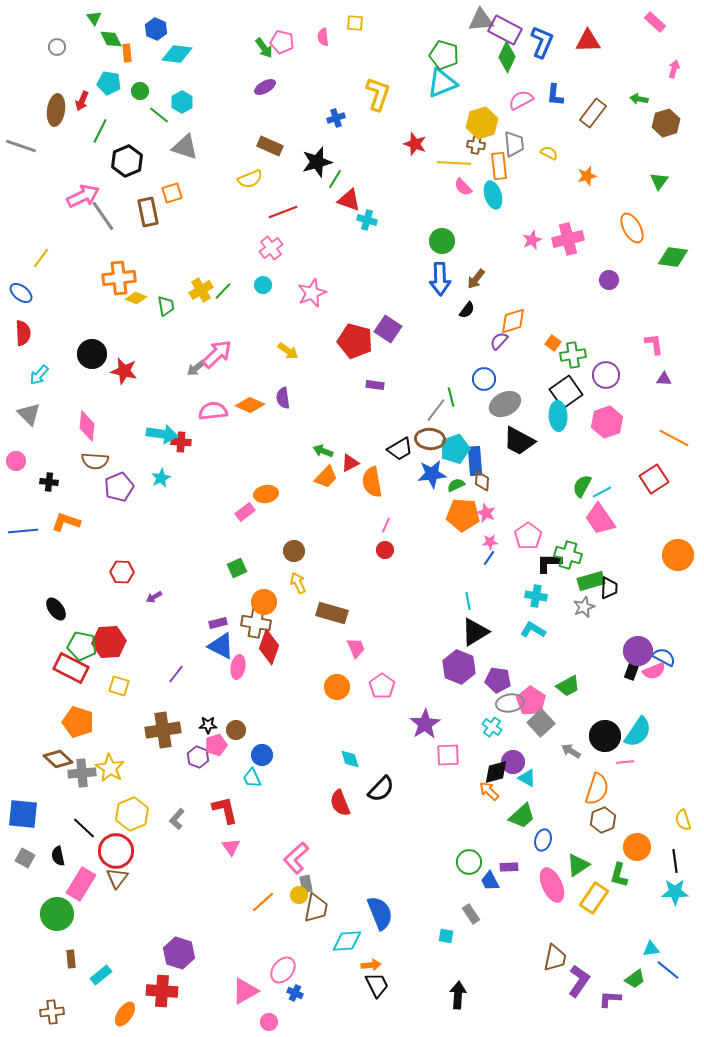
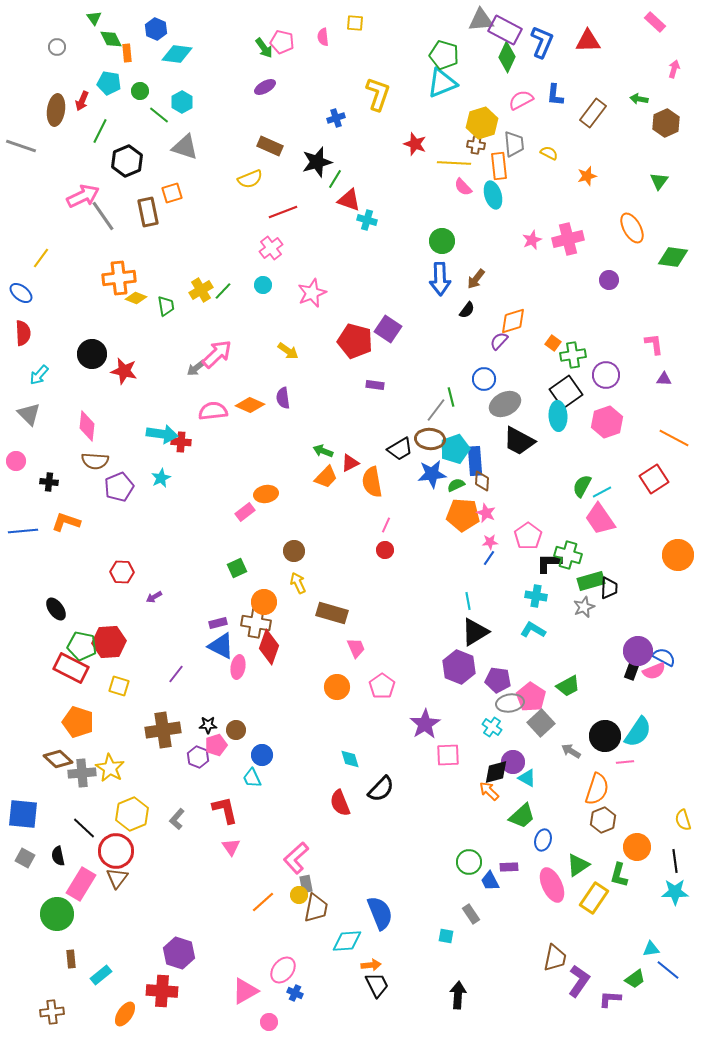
brown hexagon at (666, 123): rotated 8 degrees counterclockwise
pink pentagon at (531, 701): moved 4 px up
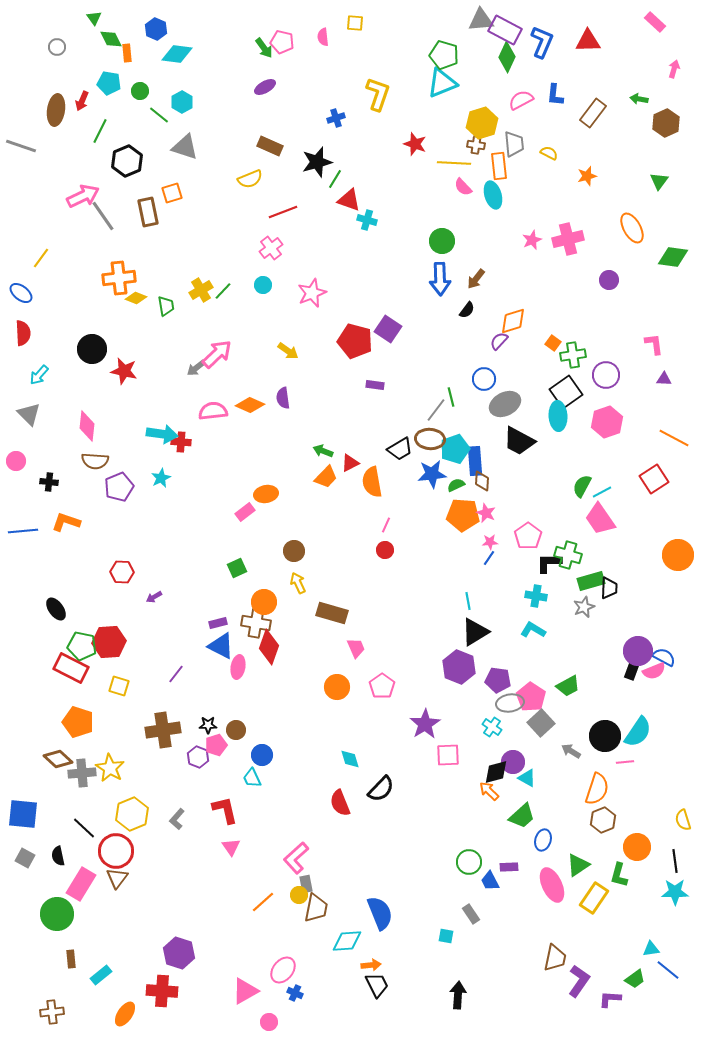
black circle at (92, 354): moved 5 px up
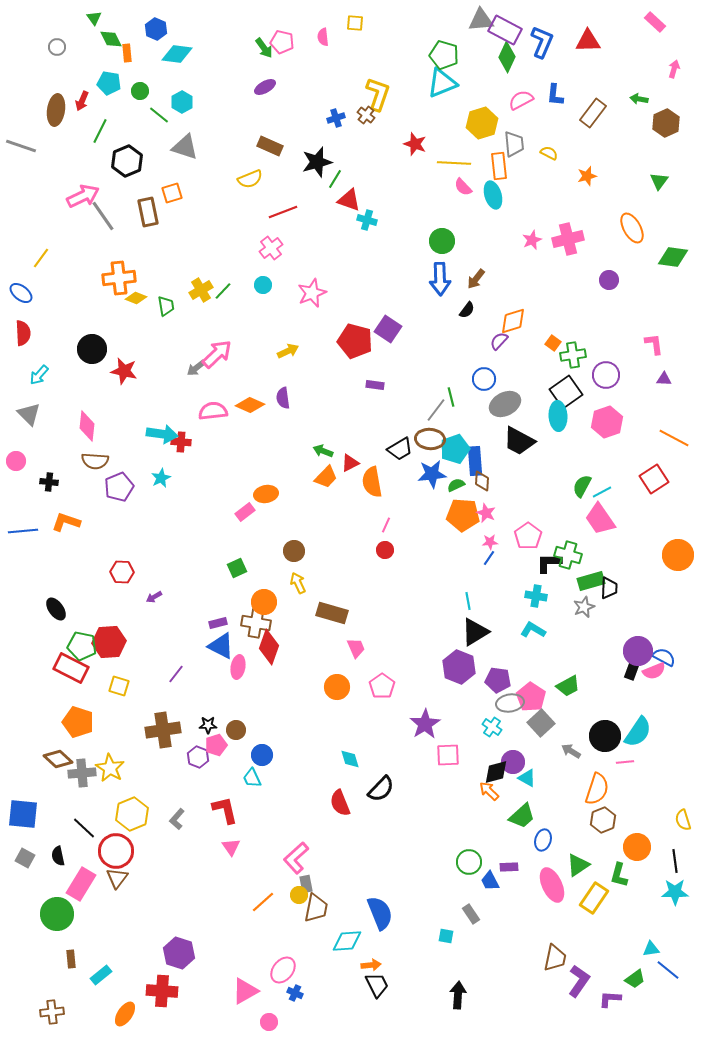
brown cross at (476, 145): moved 110 px left, 30 px up; rotated 30 degrees clockwise
yellow arrow at (288, 351): rotated 60 degrees counterclockwise
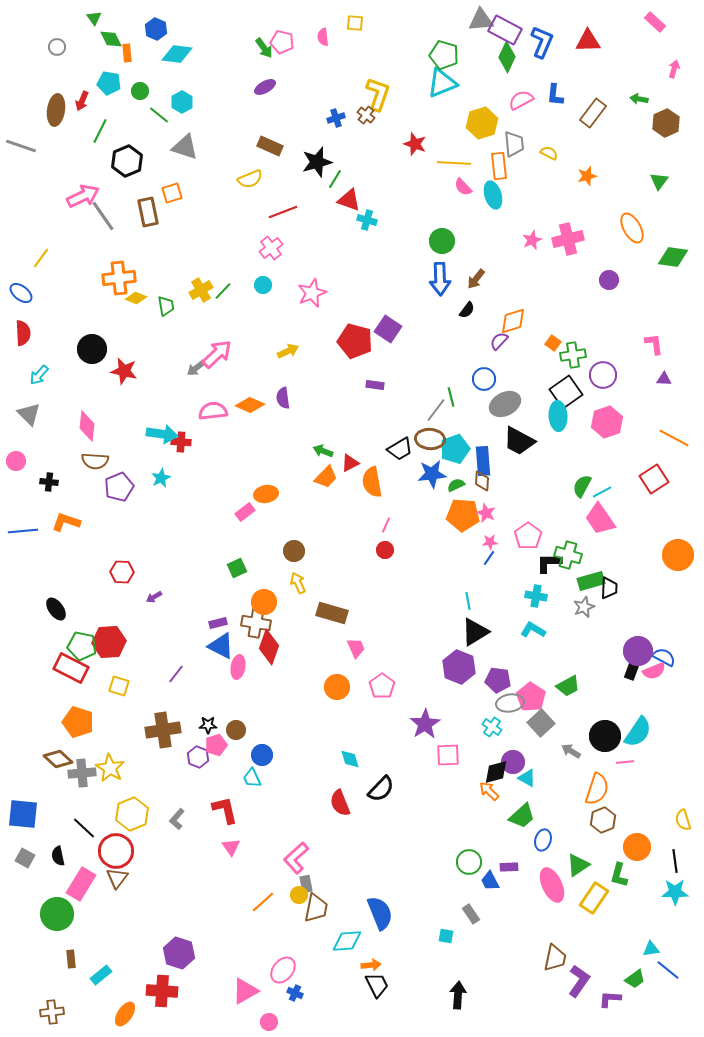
purple circle at (606, 375): moved 3 px left
blue rectangle at (475, 461): moved 8 px right
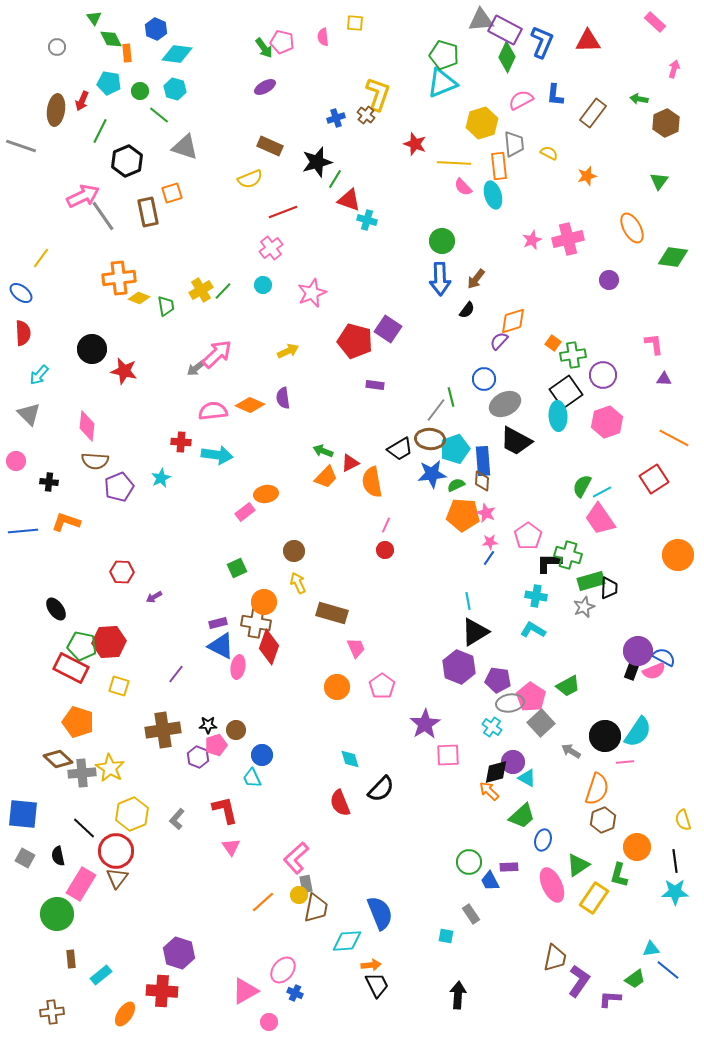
cyan hexagon at (182, 102): moved 7 px left, 13 px up; rotated 15 degrees counterclockwise
yellow diamond at (136, 298): moved 3 px right
cyan arrow at (162, 434): moved 55 px right, 21 px down
black trapezoid at (519, 441): moved 3 px left
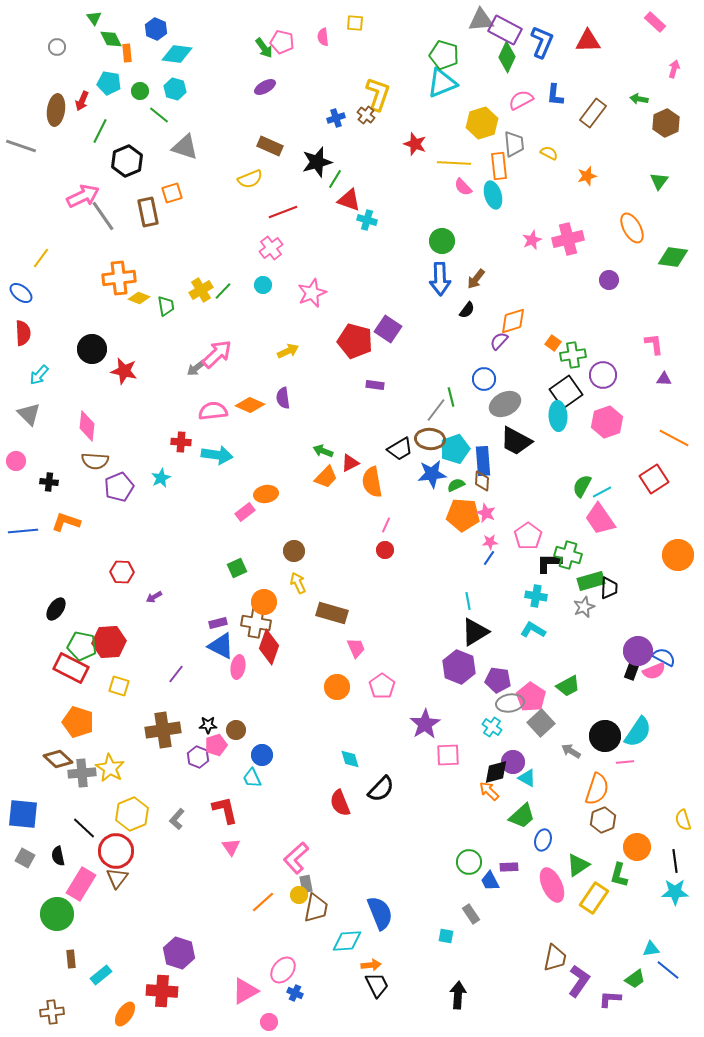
black ellipse at (56, 609): rotated 70 degrees clockwise
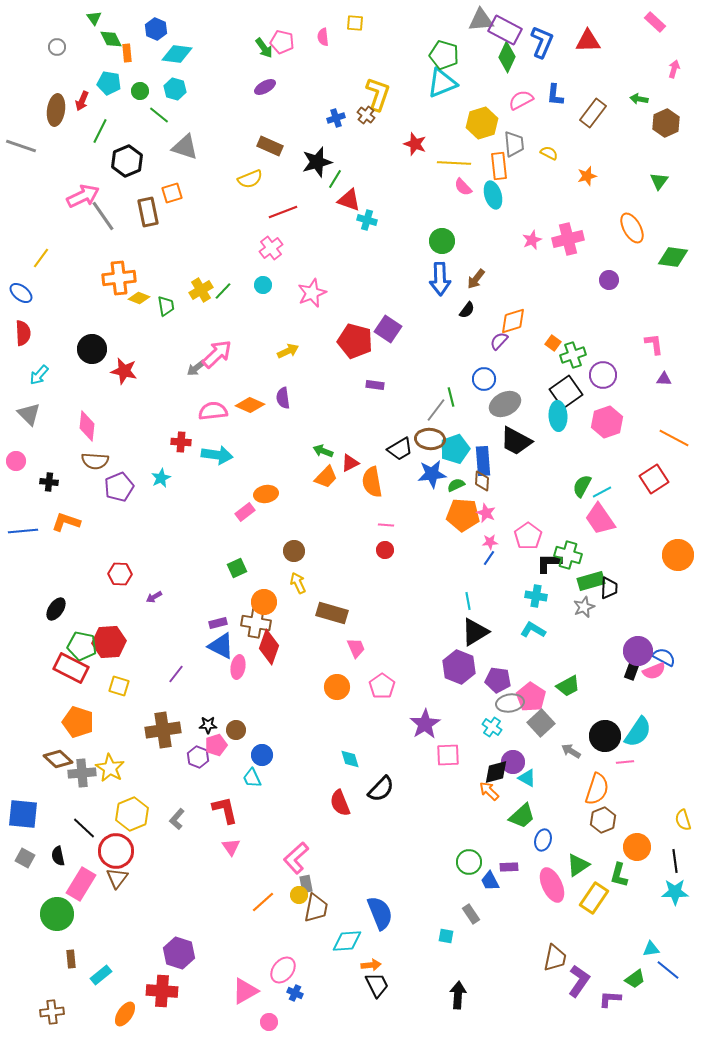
green cross at (573, 355): rotated 10 degrees counterclockwise
pink line at (386, 525): rotated 70 degrees clockwise
red hexagon at (122, 572): moved 2 px left, 2 px down
